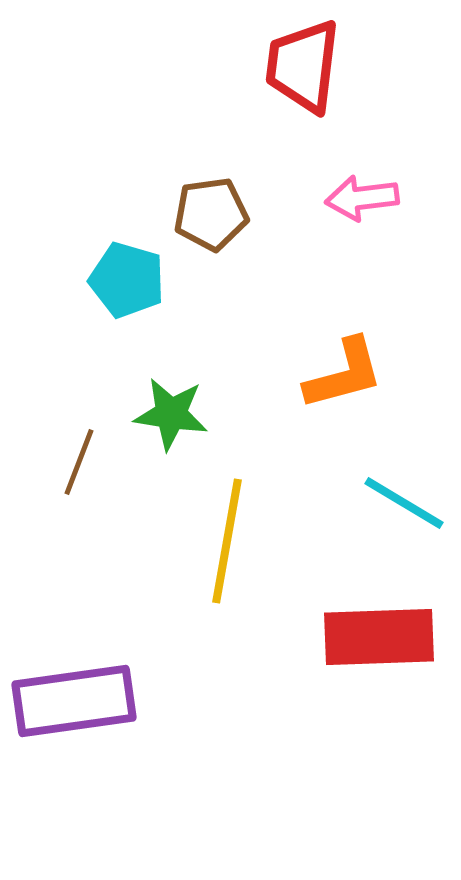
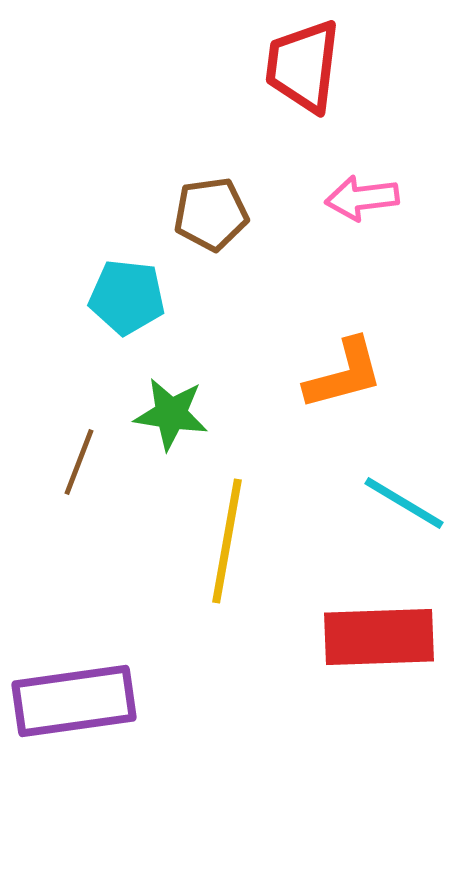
cyan pentagon: moved 17 px down; rotated 10 degrees counterclockwise
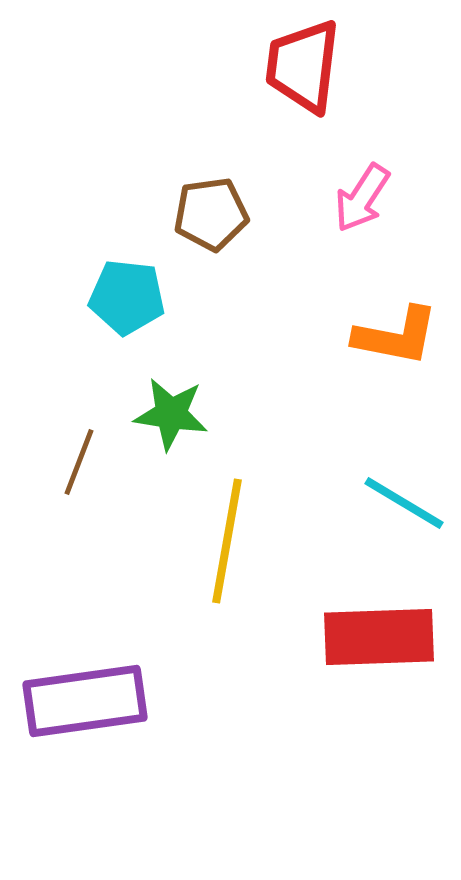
pink arrow: rotated 50 degrees counterclockwise
orange L-shape: moved 52 px right, 38 px up; rotated 26 degrees clockwise
purple rectangle: moved 11 px right
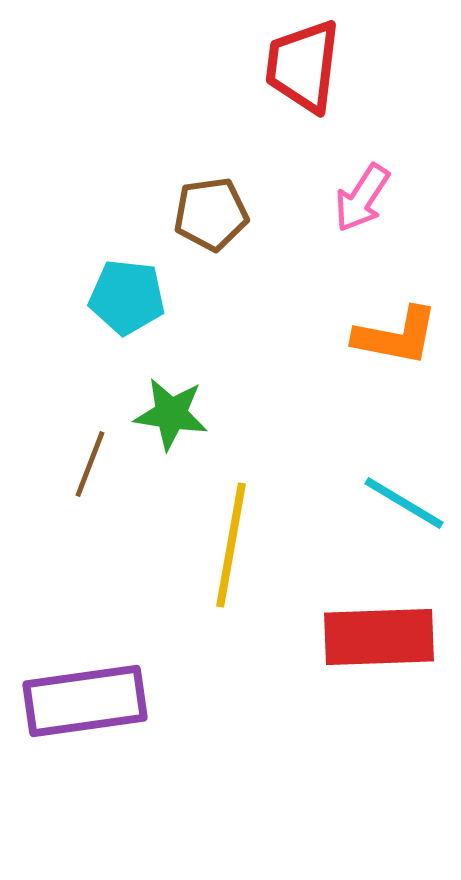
brown line: moved 11 px right, 2 px down
yellow line: moved 4 px right, 4 px down
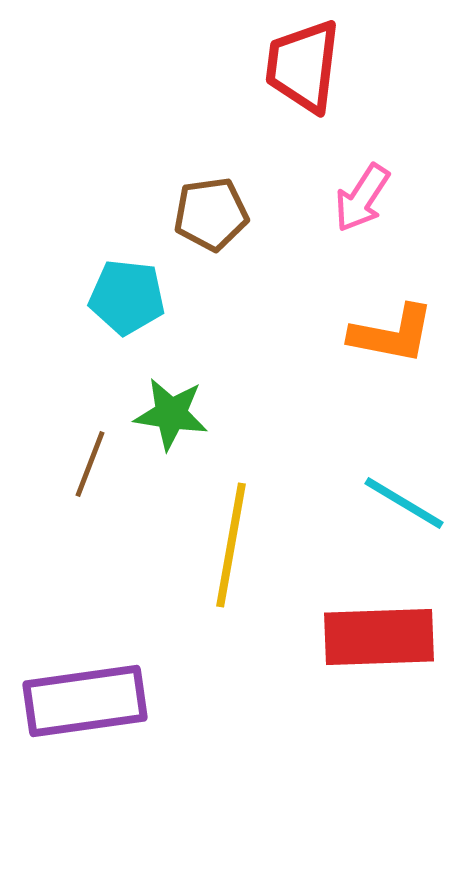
orange L-shape: moved 4 px left, 2 px up
